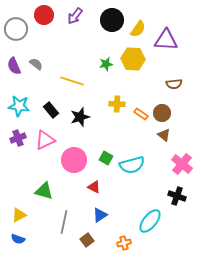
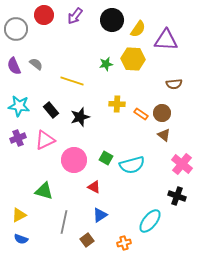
blue semicircle: moved 3 px right
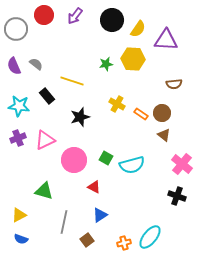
yellow cross: rotated 28 degrees clockwise
black rectangle: moved 4 px left, 14 px up
cyan ellipse: moved 16 px down
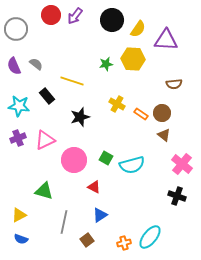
red circle: moved 7 px right
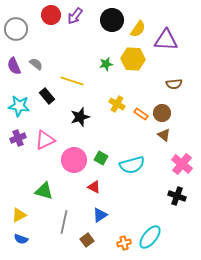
green square: moved 5 px left
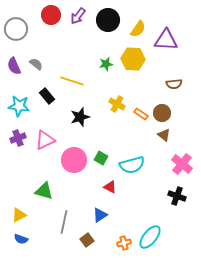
purple arrow: moved 3 px right
black circle: moved 4 px left
red triangle: moved 16 px right
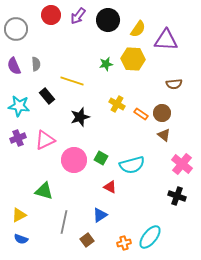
gray semicircle: rotated 48 degrees clockwise
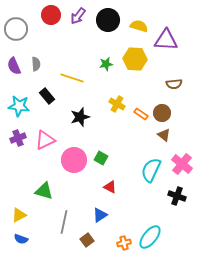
yellow semicircle: moved 1 px right, 3 px up; rotated 108 degrees counterclockwise
yellow hexagon: moved 2 px right
yellow line: moved 3 px up
cyan semicircle: moved 19 px right, 5 px down; rotated 130 degrees clockwise
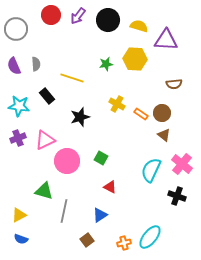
pink circle: moved 7 px left, 1 px down
gray line: moved 11 px up
